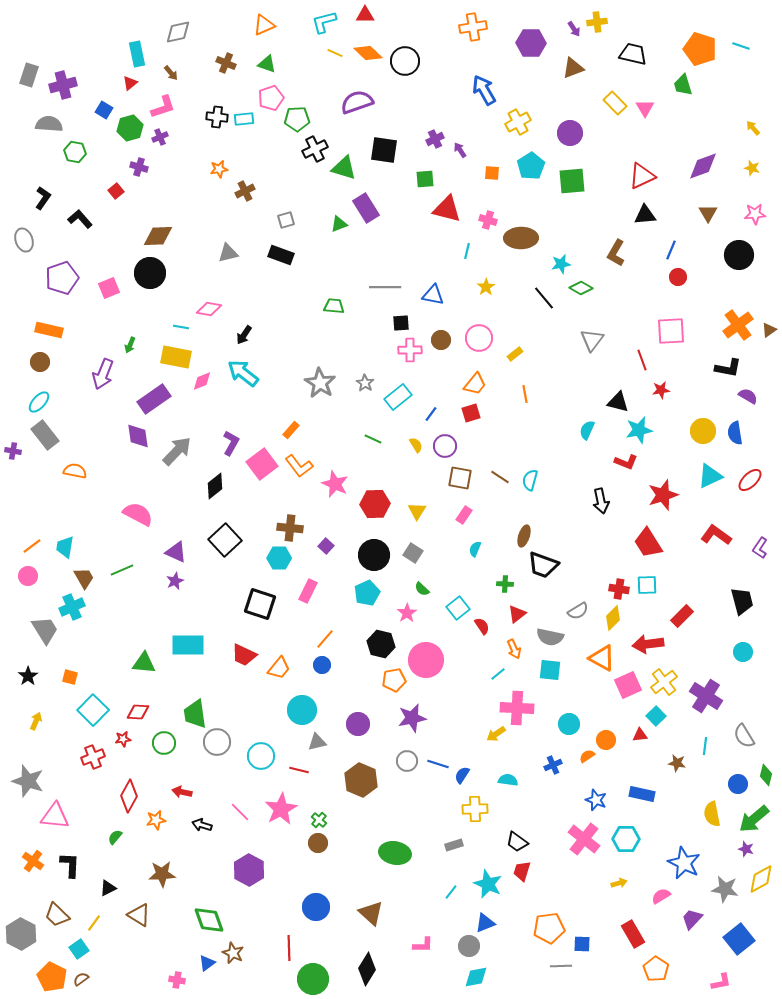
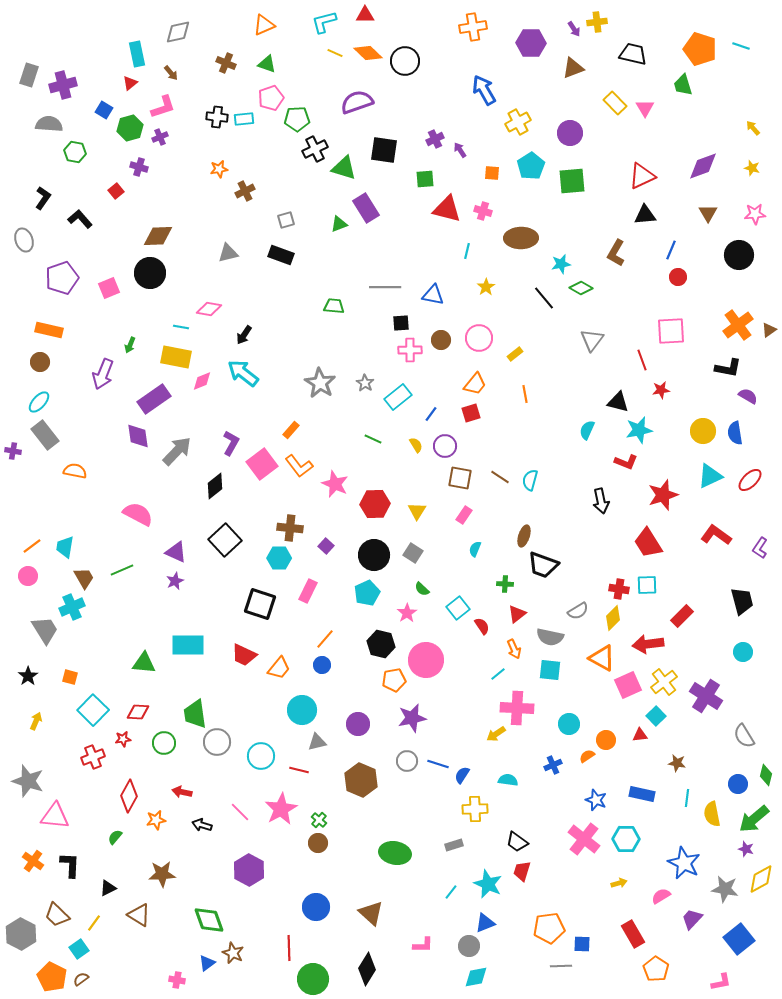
pink cross at (488, 220): moved 5 px left, 9 px up
cyan line at (705, 746): moved 18 px left, 52 px down
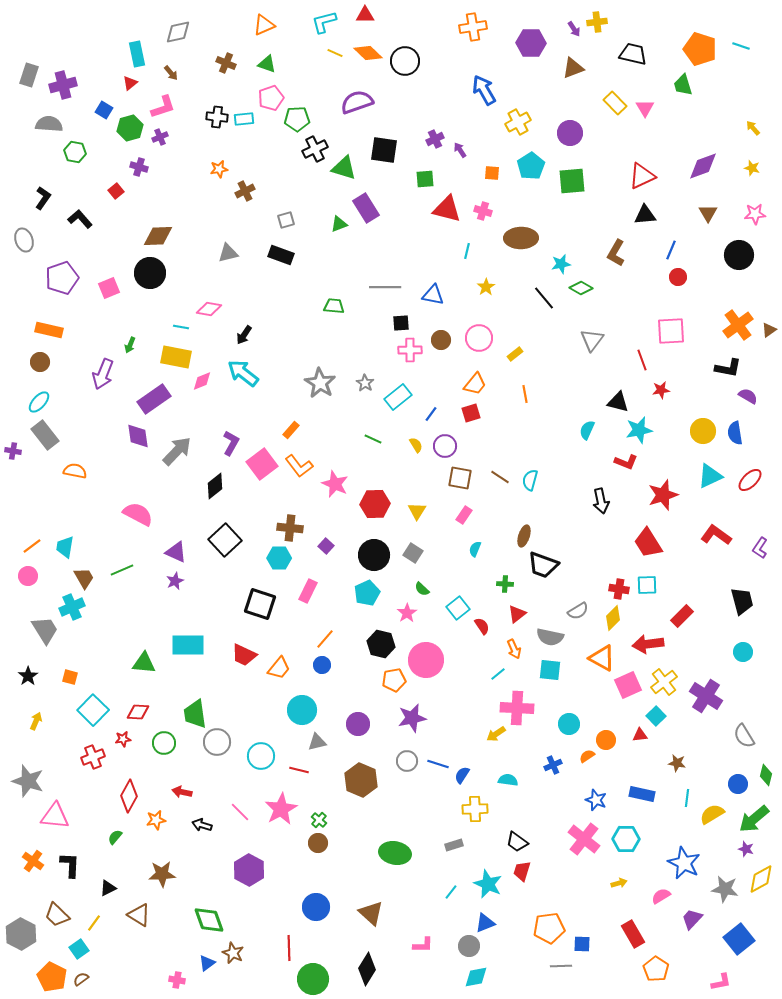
yellow semicircle at (712, 814): rotated 70 degrees clockwise
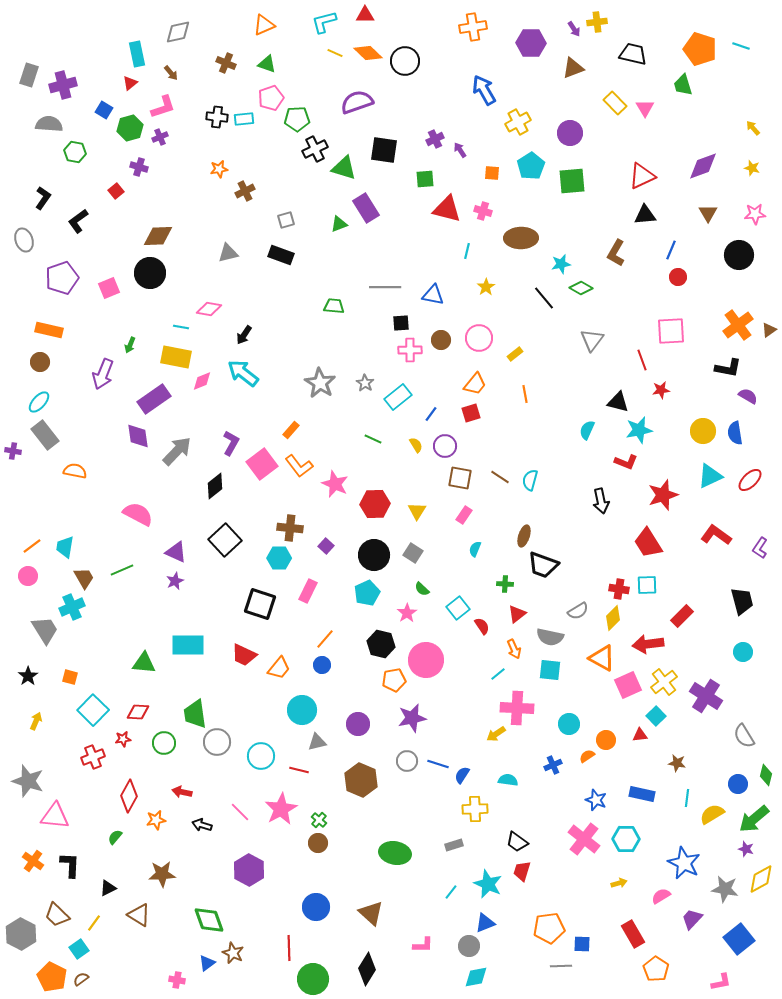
black L-shape at (80, 219): moved 2 px left, 2 px down; rotated 85 degrees counterclockwise
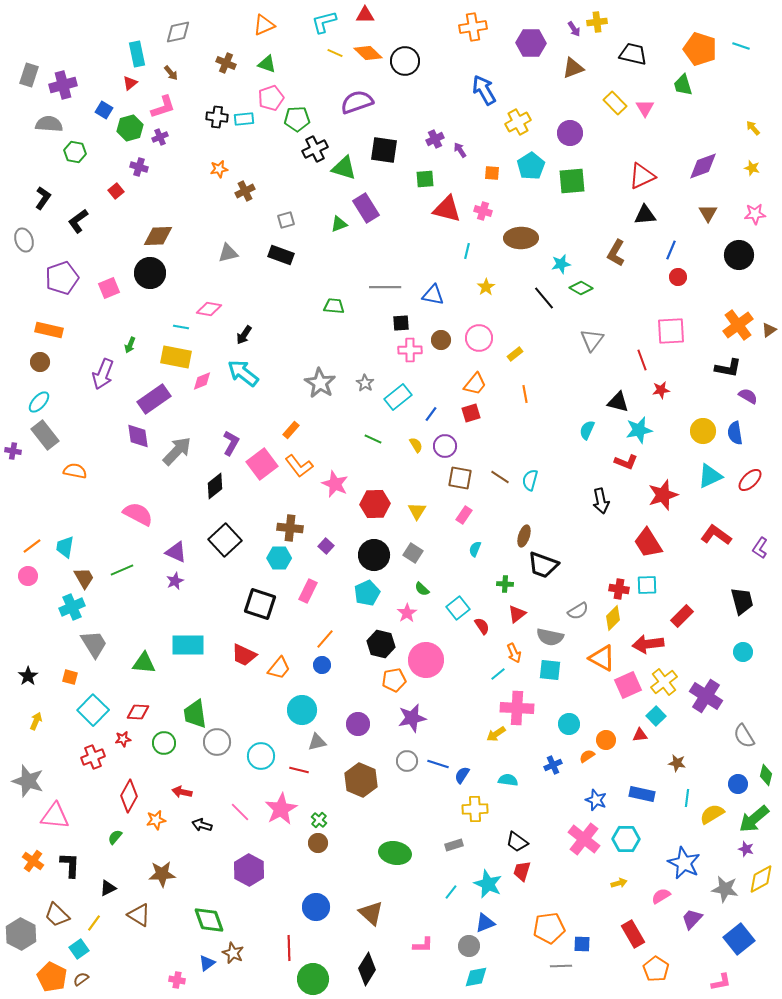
gray trapezoid at (45, 630): moved 49 px right, 14 px down
orange arrow at (514, 649): moved 4 px down
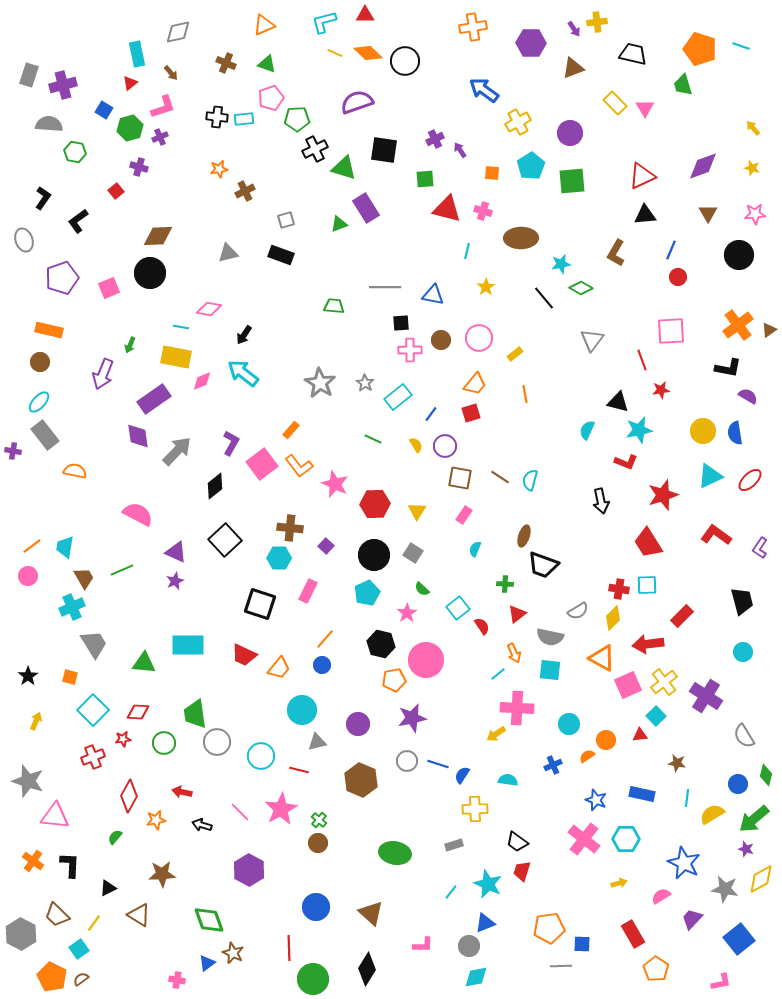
blue arrow at (484, 90): rotated 24 degrees counterclockwise
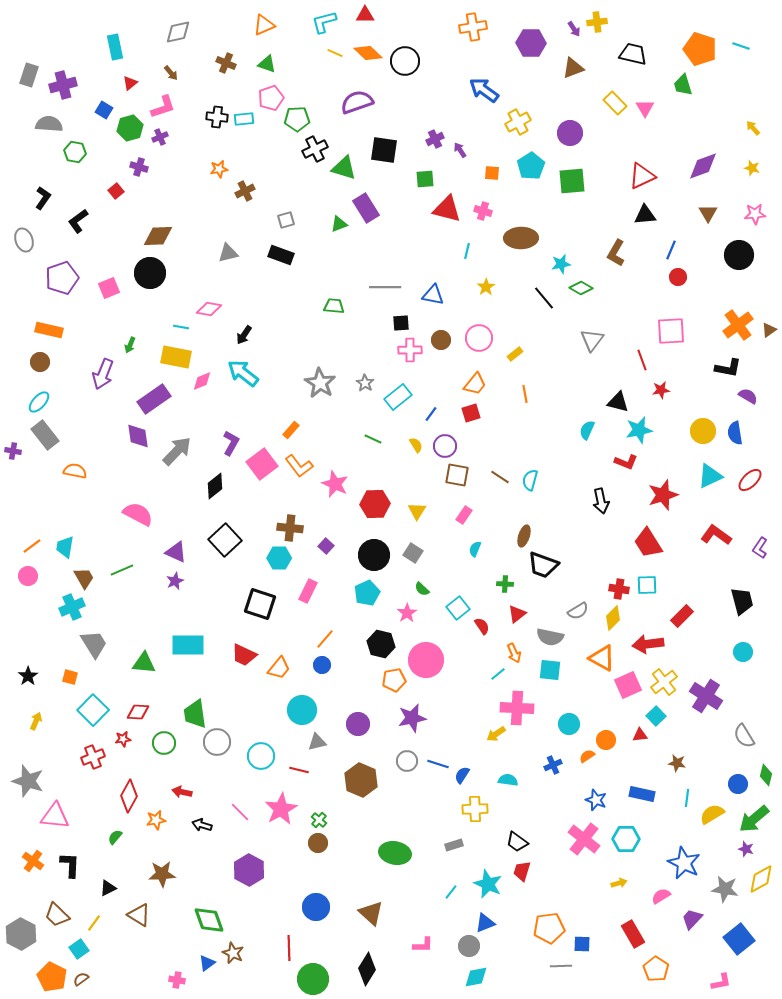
cyan rectangle at (137, 54): moved 22 px left, 7 px up
brown square at (460, 478): moved 3 px left, 3 px up
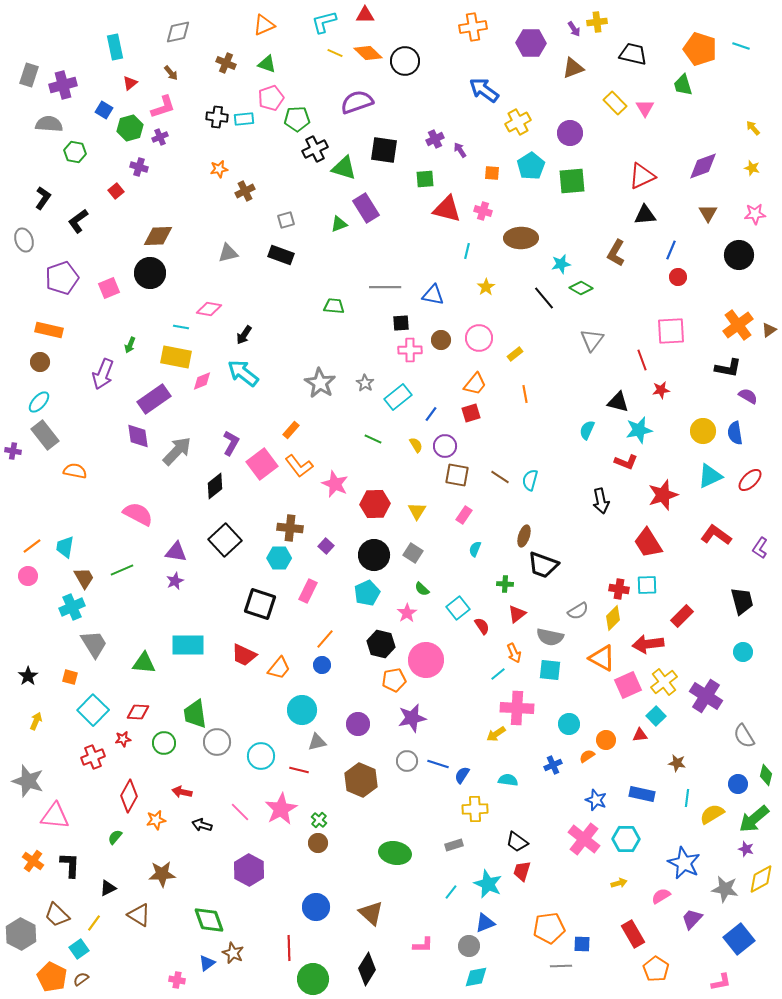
purple triangle at (176, 552): rotated 15 degrees counterclockwise
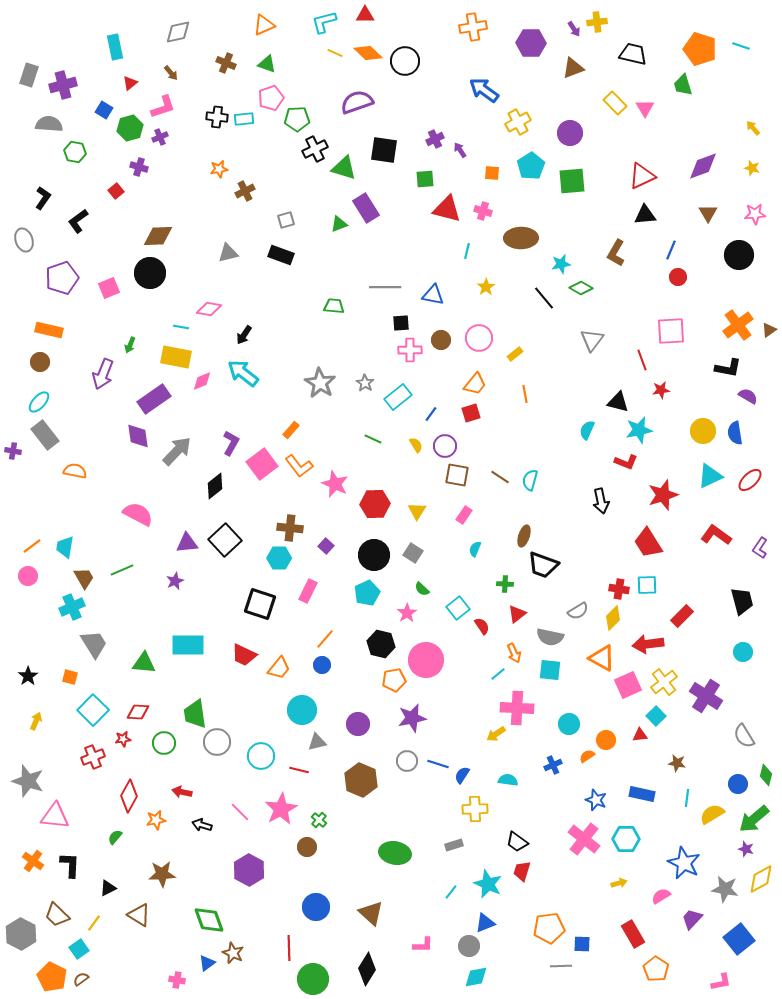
purple triangle at (176, 552): moved 11 px right, 9 px up; rotated 15 degrees counterclockwise
brown circle at (318, 843): moved 11 px left, 4 px down
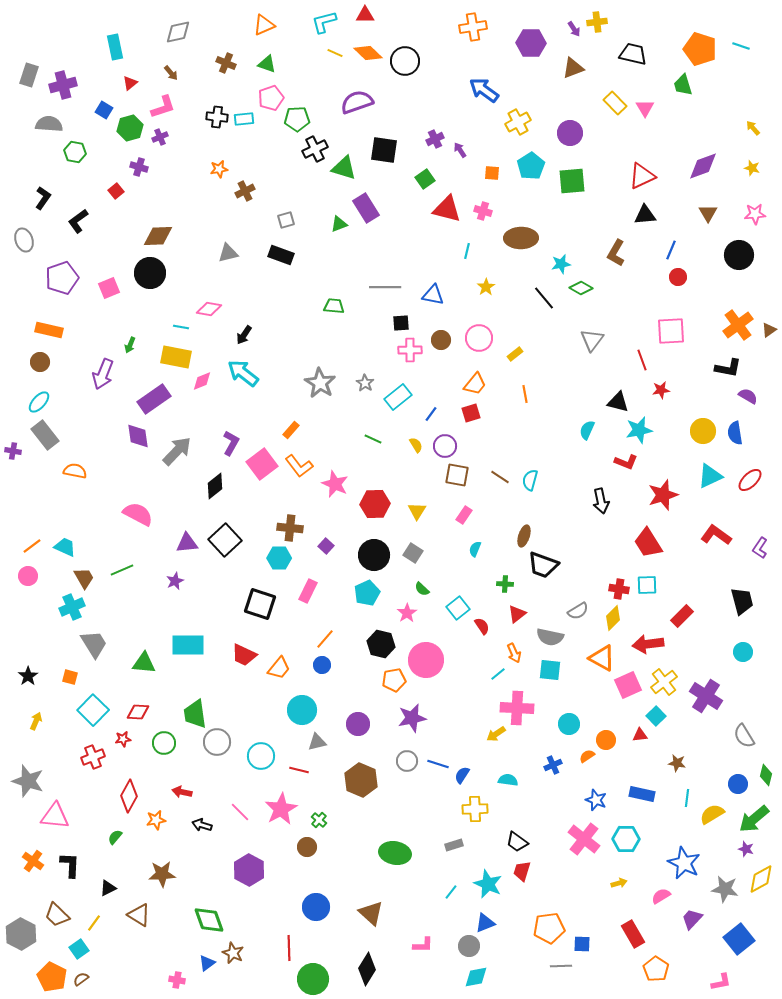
green square at (425, 179): rotated 30 degrees counterclockwise
cyan trapezoid at (65, 547): rotated 105 degrees clockwise
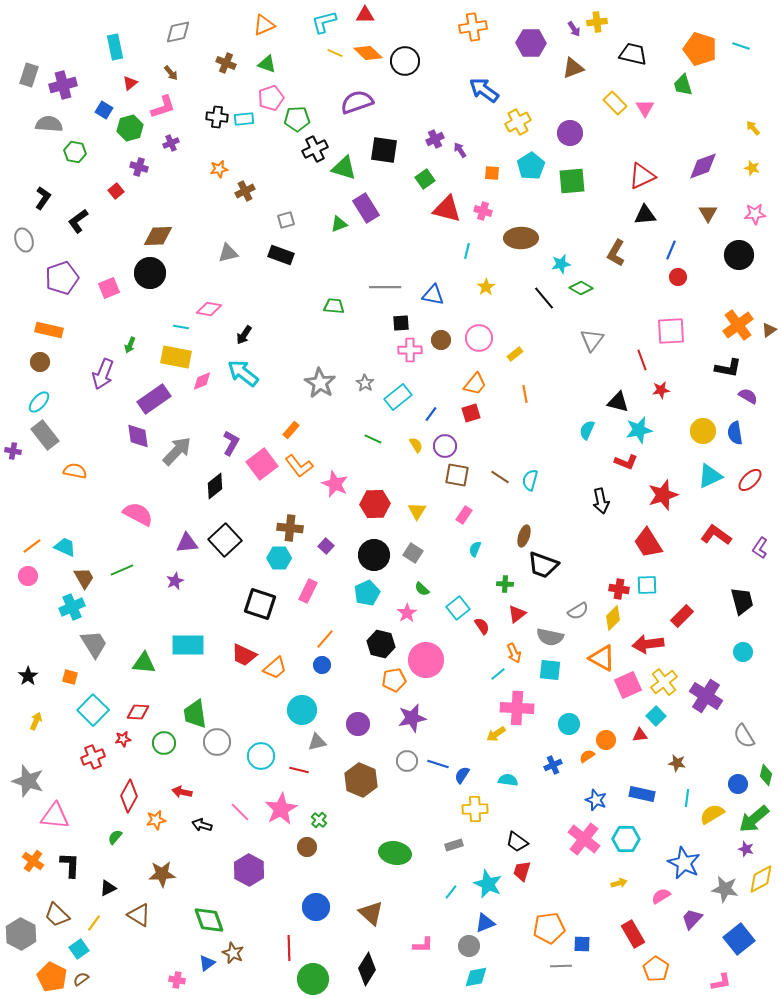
purple cross at (160, 137): moved 11 px right, 6 px down
orange trapezoid at (279, 668): moved 4 px left; rotated 10 degrees clockwise
